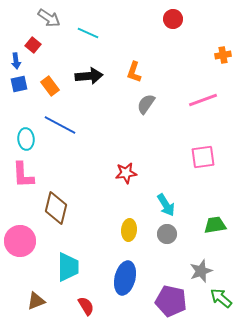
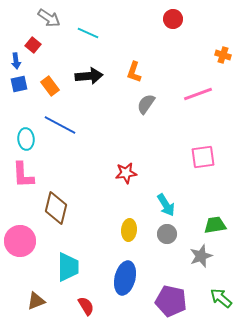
orange cross: rotated 28 degrees clockwise
pink line: moved 5 px left, 6 px up
gray star: moved 15 px up
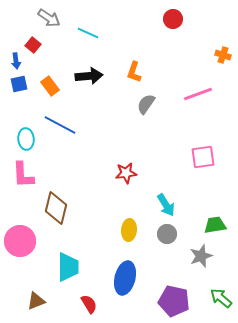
purple pentagon: moved 3 px right
red semicircle: moved 3 px right, 2 px up
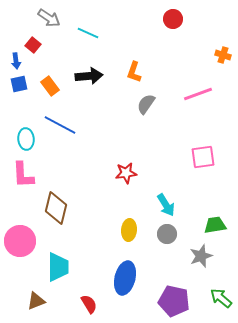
cyan trapezoid: moved 10 px left
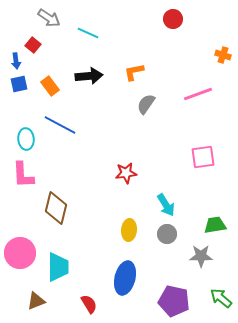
orange L-shape: rotated 60 degrees clockwise
pink circle: moved 12 px down
gray star: rotated 20 degrees clockwise
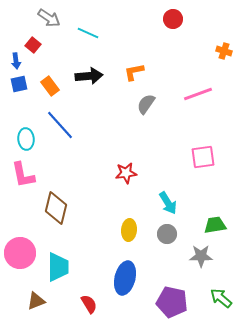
orange cross: moved 1 px right, 4 px up
blue line: rotated 20 degrees clockwise
pink L-shape: rotated 8 degrees counterclockwise
cyan arrow: moved 2 px right, 2 px up
purple pentagon: moved 2 px left, 1 px down
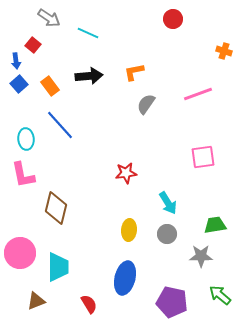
blue square: rotated 30 degrees counterclockwise
green arrow: moved 1 px left, 3 px up
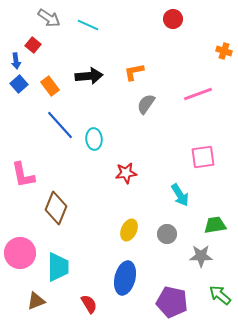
cyan line: moved 8 px up
cyan ellipse: moved 68 px right
cyan arrow: moved 12 px right, 8 px up
brown diamond: rotated 8 degrees clockwise
yellow ellipse: rotated 20 degrees clockwise
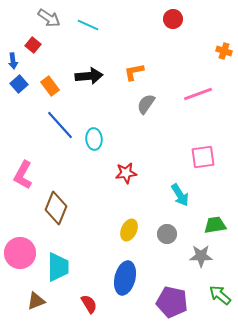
blue arrow: moved 3 px left
pink L-shape: rotated 40 degrees clockwise
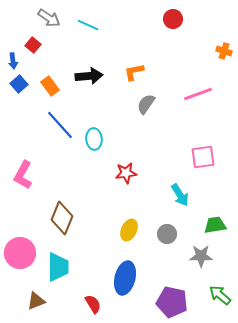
brown diamond: moved 6 px right, 10 px down
red semicircle: moved 4 px right
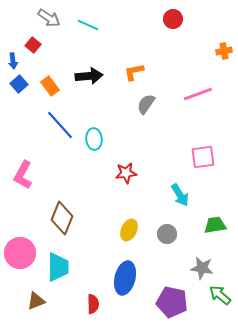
orange cross: rotated 28 degrees counterclockwise
gray star: moved 1 px right, 12 px down; rotated 10 degrees clockwise
red semicircle: rotated 30 degrees clockwise
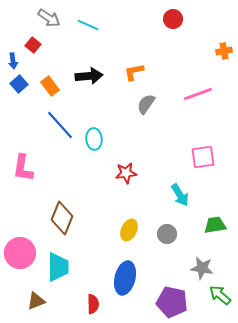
pink L-shape: moved 7 px up; rotated 20 degrees counterclockwise
